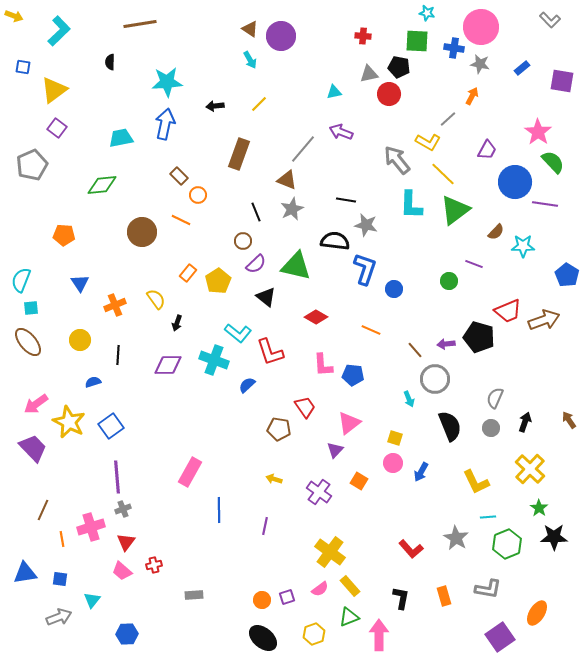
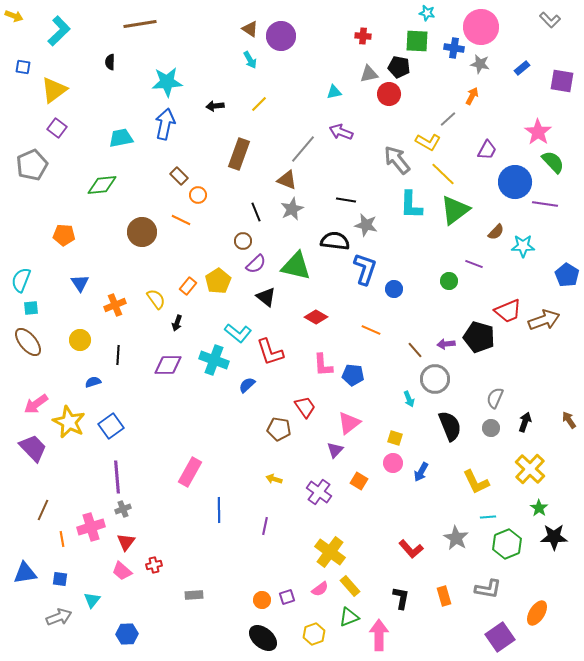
orange rectangle at (188, 273): moved 13 px down
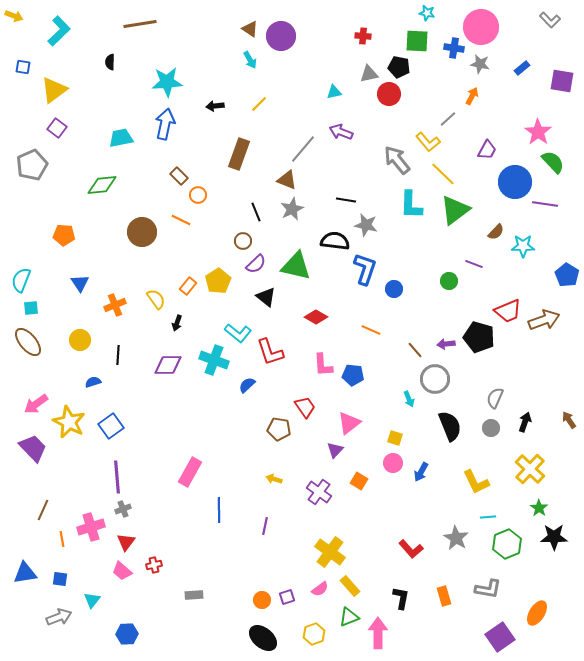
yellow L-shape at (428, 142): rotated 20 degrees clockwise
pink arrow at (379, 635): moved 1 px left, 2 px up
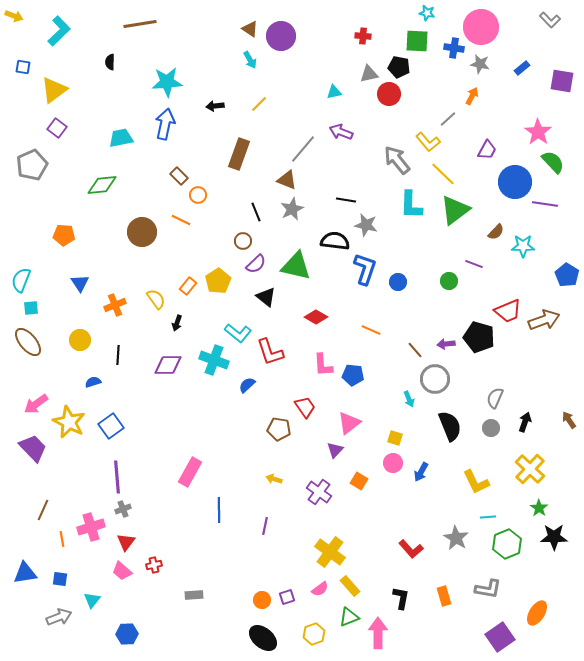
blue circle at (394, 289): moved 4 px right, 7 px up
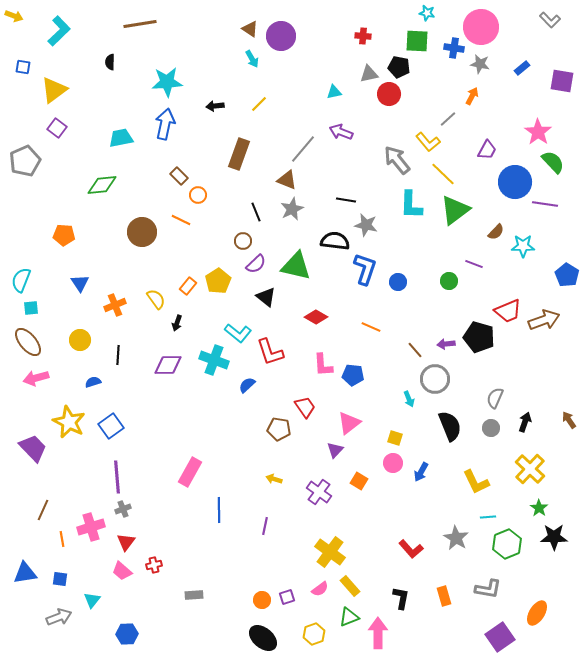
cyan arrow at (250, 60): moved 2 px right, 1 px up
gray pentagon at (32, 165): moved 7 px left, 4 px up
orange line at (371, 330): moved 3 px up
pink arrow at (36, 404): moved 26 px up; rotated 20 degrees clockwise
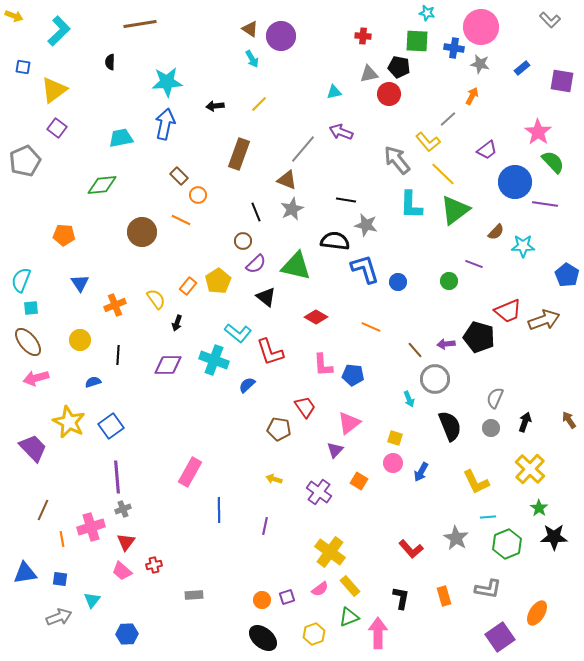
purple trapezoid at (487, 150): rotated 25 degrees clockwise
blue L-shape at (365, 269): rotated 36 degrees counterclockwise
